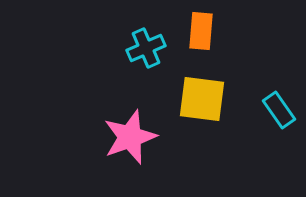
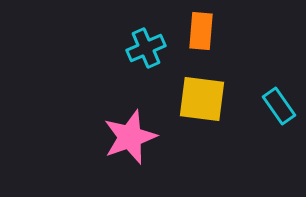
cyan rectangle: moved 4 px up
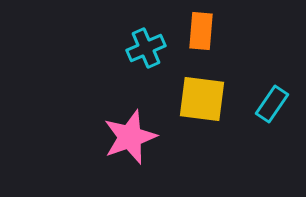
cyan rectangle: moved 7 px left, 2 px up; rotated 69 degrees clockwise
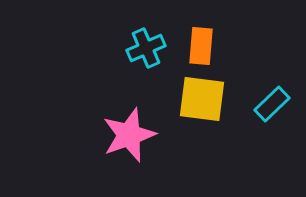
orange rectangle: moved 15 px down
cyan rectangle: rotated 12 degrees clockwise
pink star: moved 1 px left, 2 px up
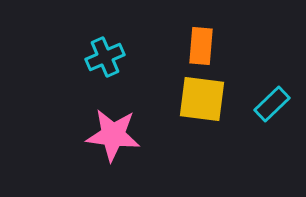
cyan cross: moved 41 px left, 9 px down
pink star: moved 16 px left; rotated 26 degrees clockwise
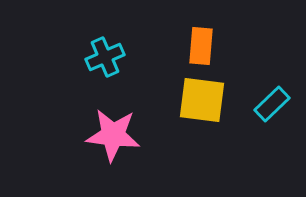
yellow square: moved 1 px down
